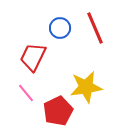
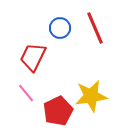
yellow star: moved 5 px right, 9 px down
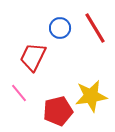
red line: rotated 8 degrees counterclockwise
pink line: moved 7 px left
red pentagon: rotated 12 degrees clockwise
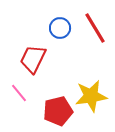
red trapezoid: moved 2 px down
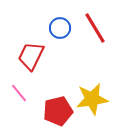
red trapezoid: moved 2 px left, 3 px up
yellow star: moved 1 px right, 3 px down
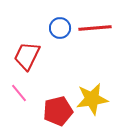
red line: rotated 64 degrees counterclockwise
red trapezoid: moved 4 px left
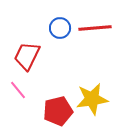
pink line: moved 1 px left, 3 px up
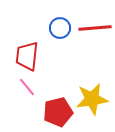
red trapezoid: rotated 20 degrees counterclockwise
pink line: moved 9 px right, 3 px up
red pentagon: moved 1 px down
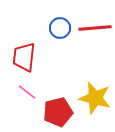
red trapezoid: moved 3 px left, 1 px down
pink line: moved 5 px down; rotated 12 degrees counterclockwise
yellow star: moved 3 px right, 1 px up; rotated 24 degrees clockwise
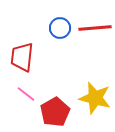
red trapezoid: moved 2 px left
pink line: moved 1 px left, 2 px down
red pentagon: moved 3 px left; rotated 16 degrees counterclockwise
